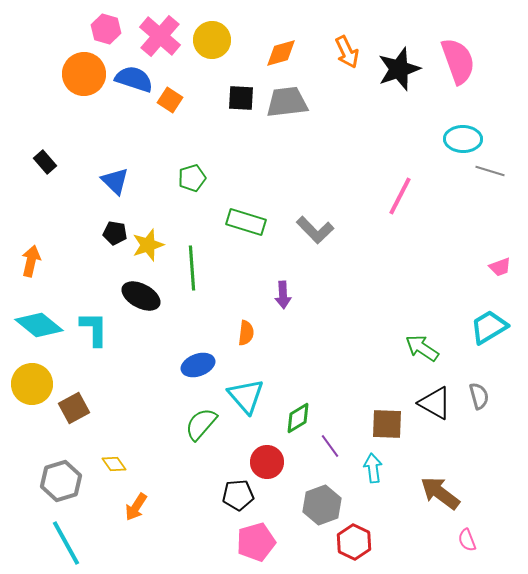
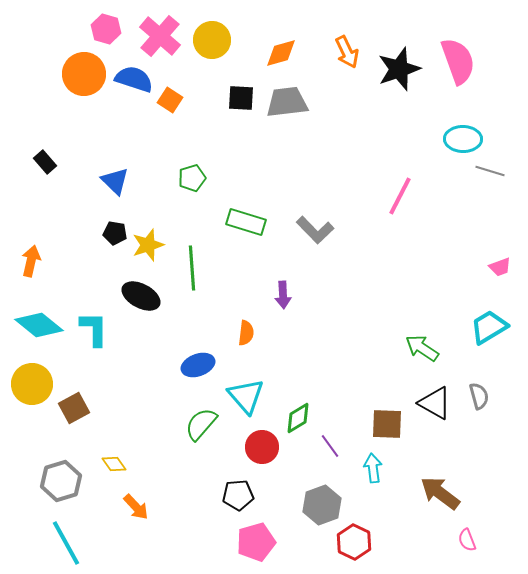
red circle at (267, 462): moved 5 px left, 15 px up
orange arrow at (136, 507): rotated 76 degrees counterclockwise
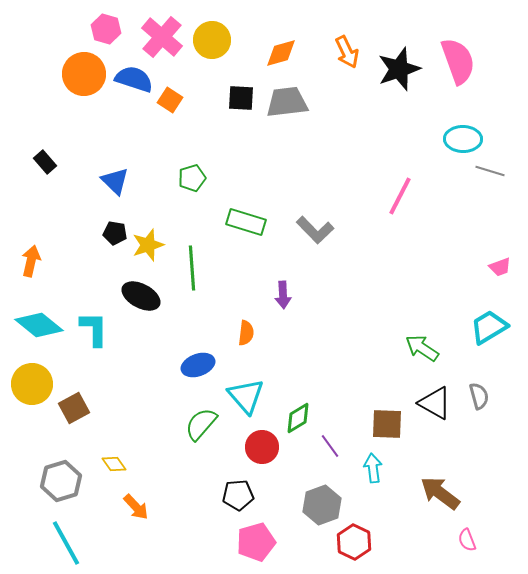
pink cross at (160, 36): moved 2 px right, 1 px down
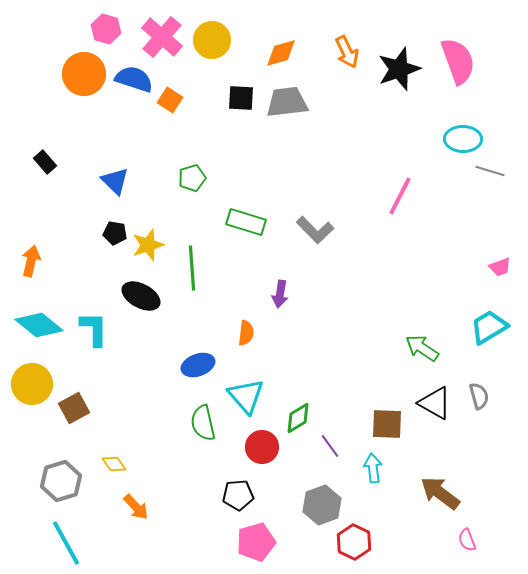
purple arrow at (283, 295): moved 3 px left, 1 px up; rotated 12 degrees clockwise
green semicircle at (201, 424): moved 2 px right, 1 px up; rotated 54 degrees counterclockwise
